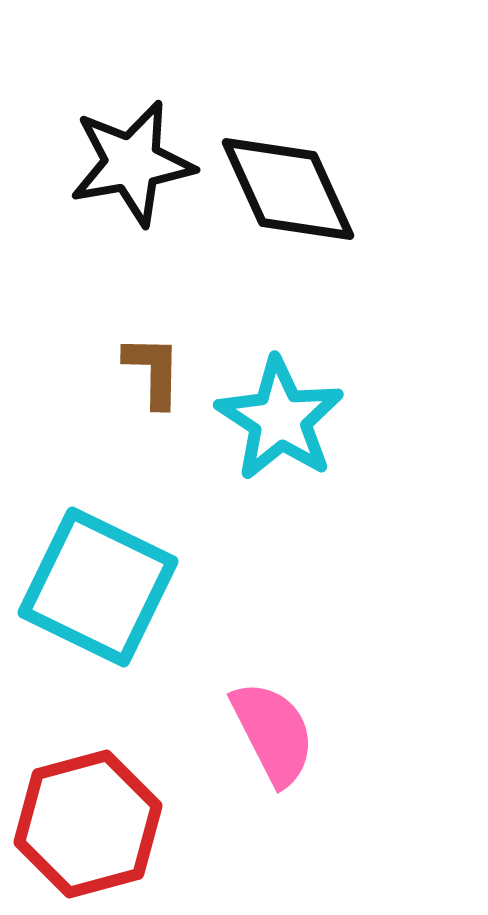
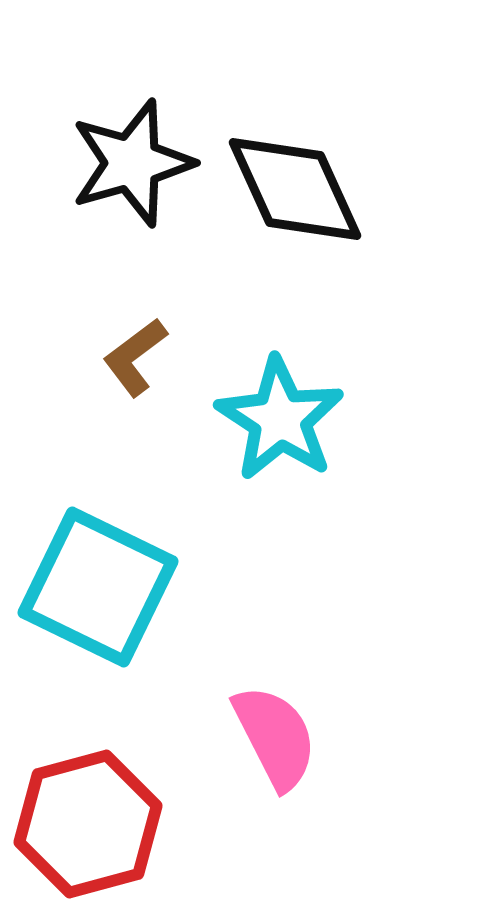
black star: rotated 6 degrees counterclockwise
black diamond: moved 7 px right
brown L-shape: moved 18 px left, 14 px up; rotated 128 degrees counterclockwise
pink semicircle: moved 2 px right, 4 px down
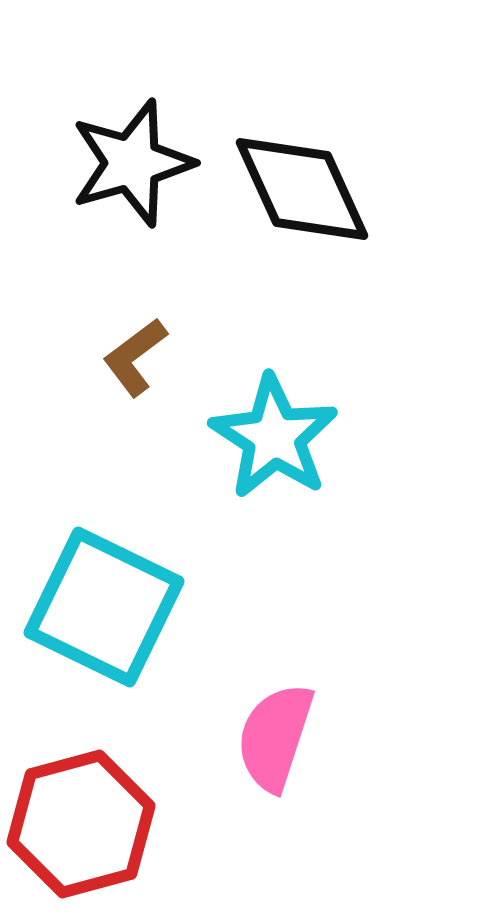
black diamond: moved 7 px right
cyan star: moved 6 px left, 18 px down
cyan square: moved 6 px right, 20 px down
pink semicircle: rotated 135 degrees counterclockwise
red hexagon: moved 7 px left
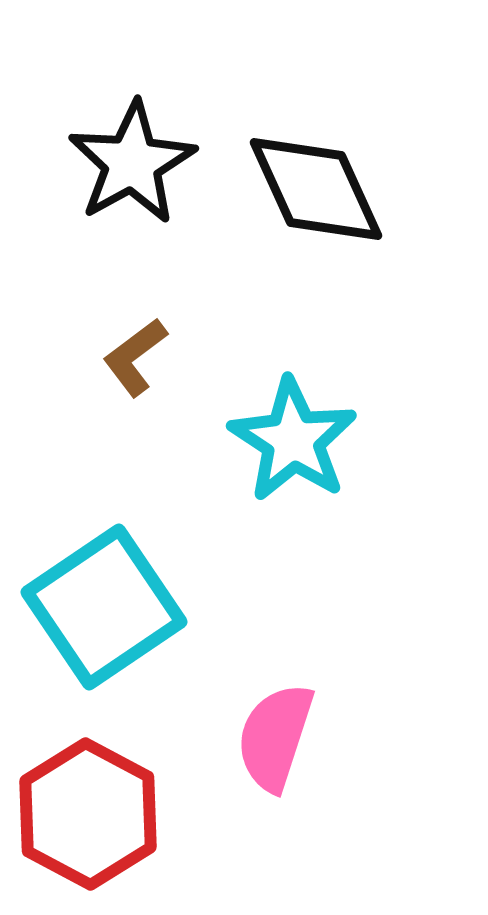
black star: rotated 13 degrees counterclockwise
black diamond: moved 14 px right
cyan star: moved 19 px right, 3 px down
cyan square: rotated 30 degrees clockwise
red hexagon: moved 7 px right, 10 px up; rotated 17 degrees counterclockwise
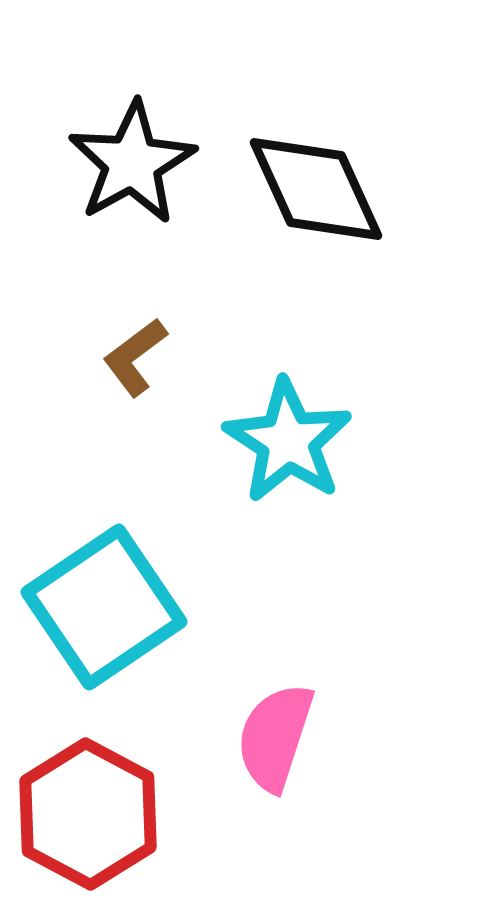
cyan star: moved 5 px left, 1 px down
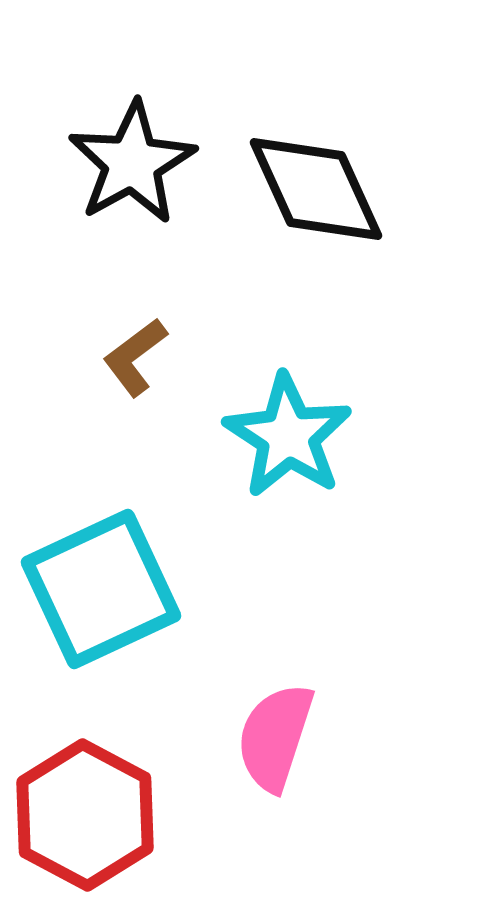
cyan star: moved 5 px up
cyan square: moved 3 px left, 18 px up; rotated 9 degrees clockwise
red hexagon: moved 3 px left, 1 px down
